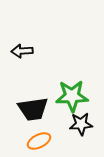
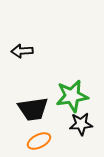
green star: rotated 8 degrees counterclockwise
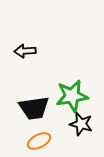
black arrow: moved 3 px right
black trapezoid: moved 1 px right, 1 px up
black star: rotated 20 degrees clockwise
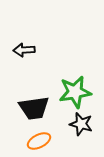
black arrow: moved 1 px left, 1 px up
green star: moved 3 px right, 4 px up
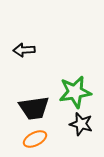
orange ellipse: moved 4 px left, 2 px up
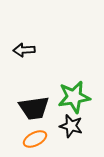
green star: moved 1 px left, 5 px down
black star: moved 10 px left, 2 px down
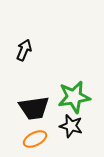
black arrow: rotated 115 degrees clockwise
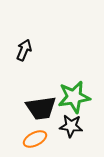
black trapezoid: moved 7 px right
black star: rotated 10 degrees counterclockwise
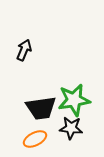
green star: moved 3 px down
black star: moved 2 px down
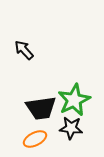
black arrow: rotated 65 degrees counterclockwise
green star: rotated 16 degrees counterclockwise
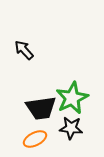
green star: moved 2 px left, 2 px up
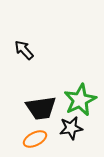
green star: moved 8 px right, 2 px down
black star: rotated 15 degrees counterclockwise
